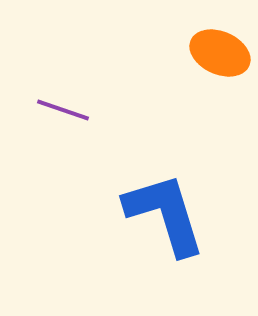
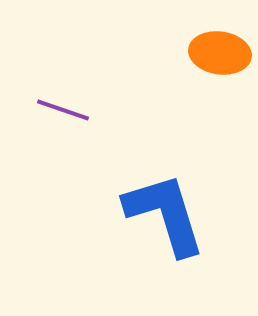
orange ellipse: rotated 16 degrees counterclockwise
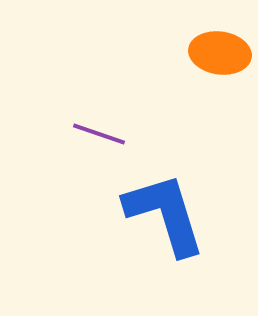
purple line: moved 36 px right, 24 px down
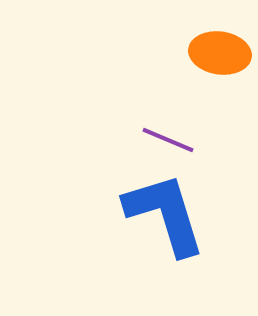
purple line: moved 69 px right, 6 px down; rotated 4 degrees clockwise
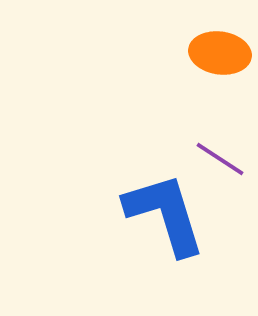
purple line: moved 52 px right, 19 px down; rotated 10 degrees clockwise
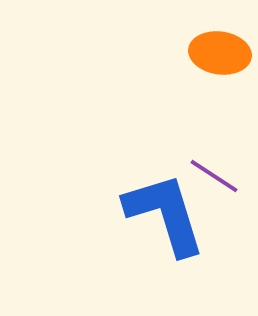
purple line: moved 6 px left, 17 px down
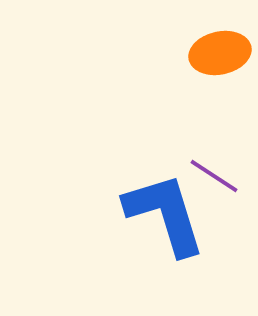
orange ellipse: rotated 20 degrees counterclockwise
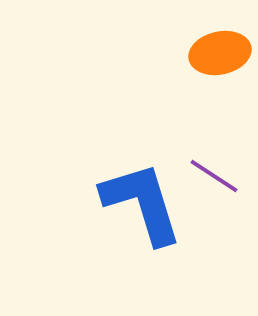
blue L-shape: moved 23 px left, 11 px up
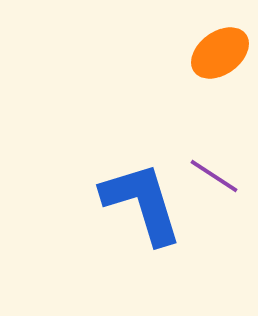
orange ellipse: rotated 24 degrees counterclockwise
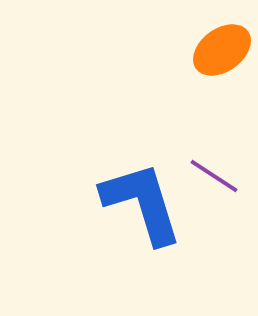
orange ellipse: moved 2 px right, 3 px up
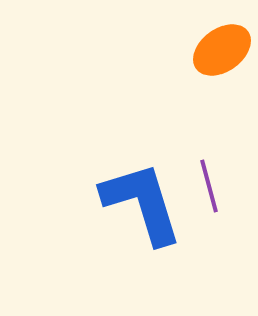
purple line: moved 5 px left, 10 px down; rotated 42 degrees clockwise
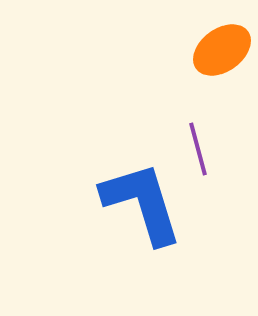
purple line: moved 11 px left, 37 px up
